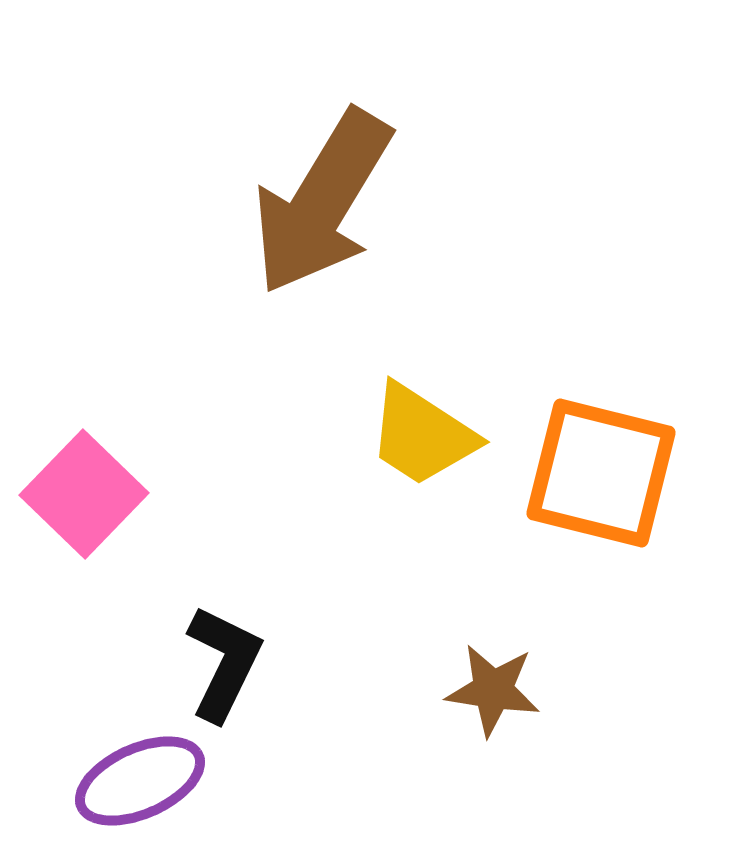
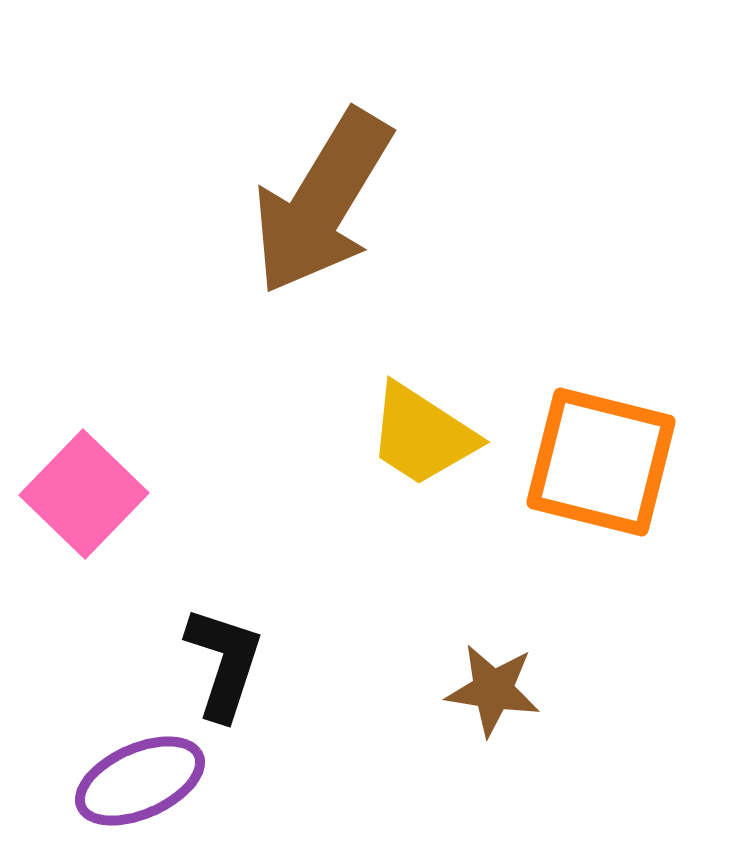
orange square: moved 11 px up
black L-shape: rotated 8 degrees counterclockwise
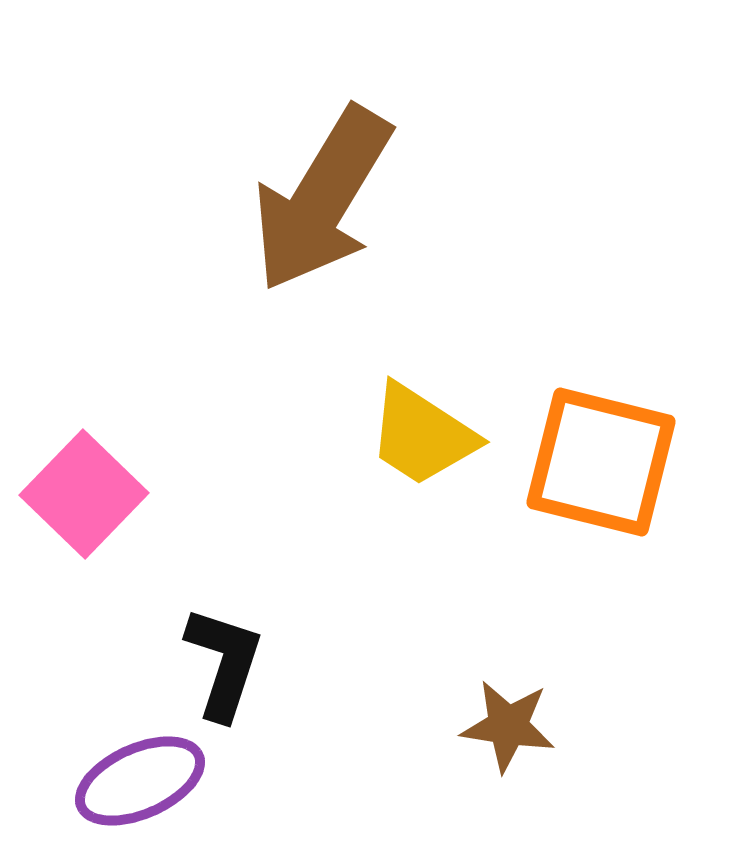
brown arrow: moved 3 px up
brown star: moved 15 px right, 36 px down
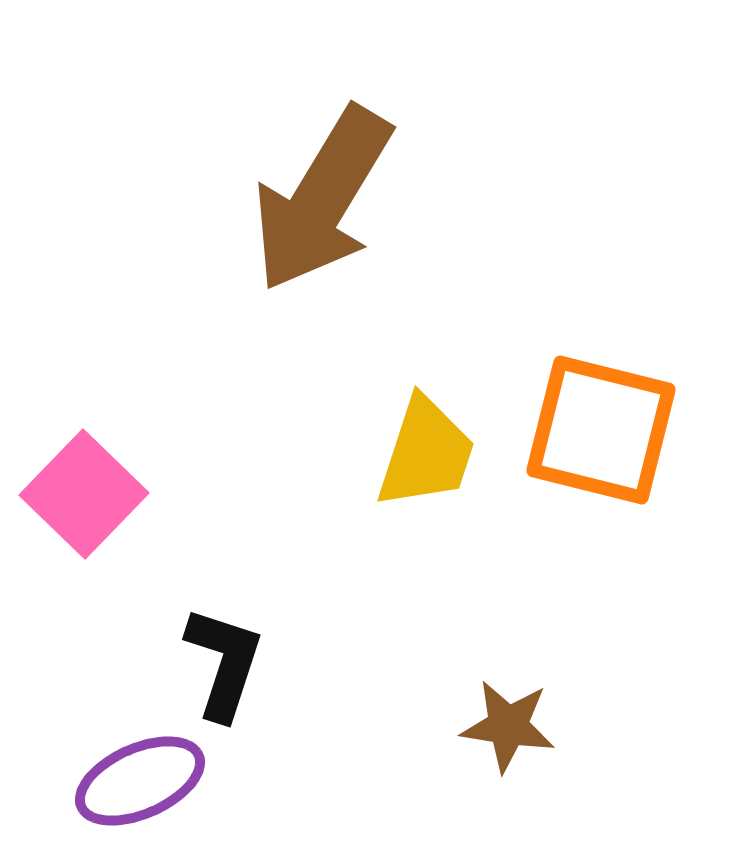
yellow trapezoid: moved 4 px right, 18 px down; rotated 105 degrees counterclockwise
orange square: moved 32 px up
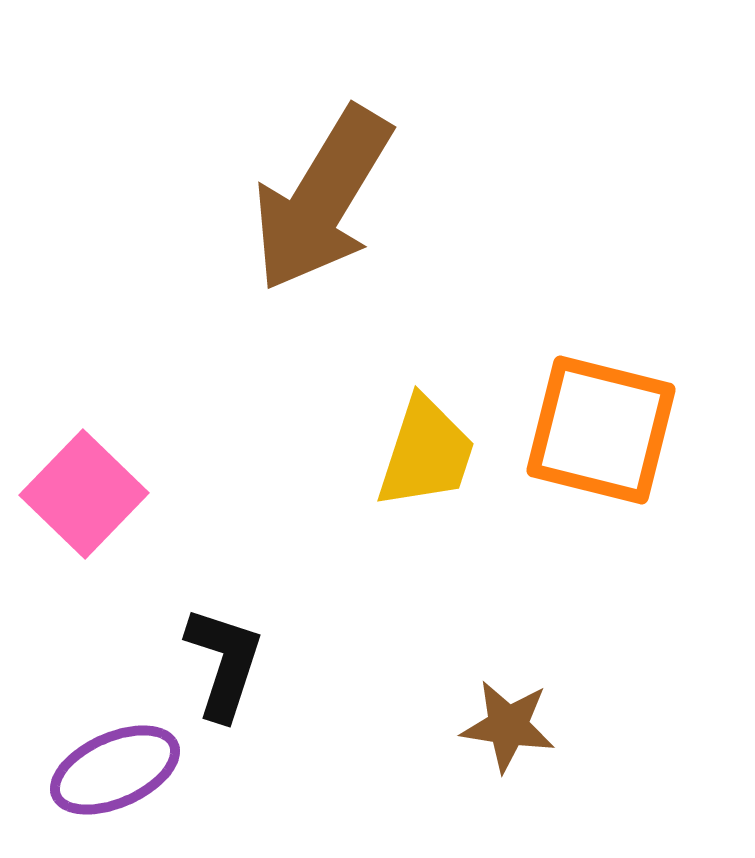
purple ellipse: moved 25 px left, 11 px up
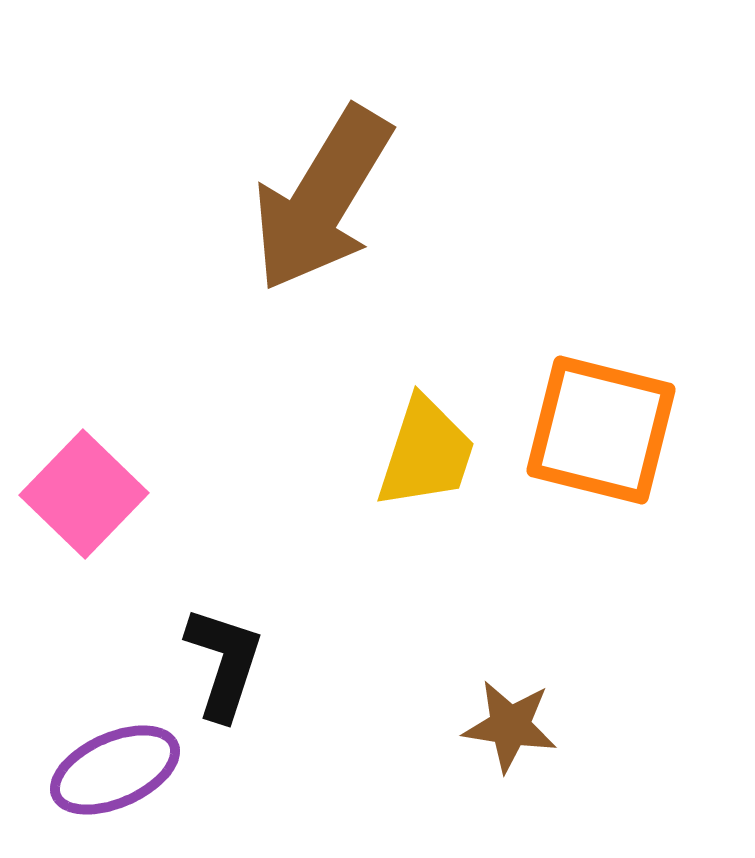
brown star: moved 2 px right
